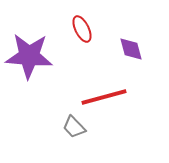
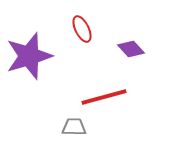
purple diamond: rotated 28 degrees counterclockwise
purple star: rotated 21 degrees counterclockwise
gray trapezoid: rotated 135 degrees clockwise
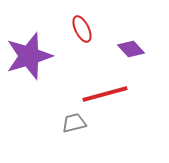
red line: moved 1 px right, 3 px up
gray trapezoid: moved 4 px up; rotated 15 degrees counterclockwise
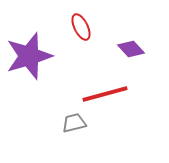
red ellipse: moved 1 px left, 2 px up
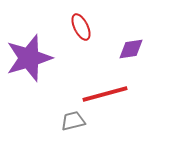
purple diamond: rotated 56 degrees counterclockwise
purple star: moved 2 px down
gray trapezoid: moved 1 px left, 2 px up
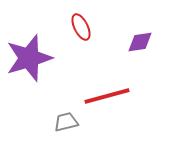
purple diamond: moved 9 px right, 7 px up
red line: moved 2 px right, 2 px down
gray trapezoid: moved 7 px left, 1 px down
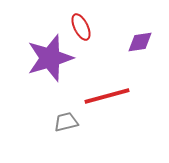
purple star: moved 21 px right
